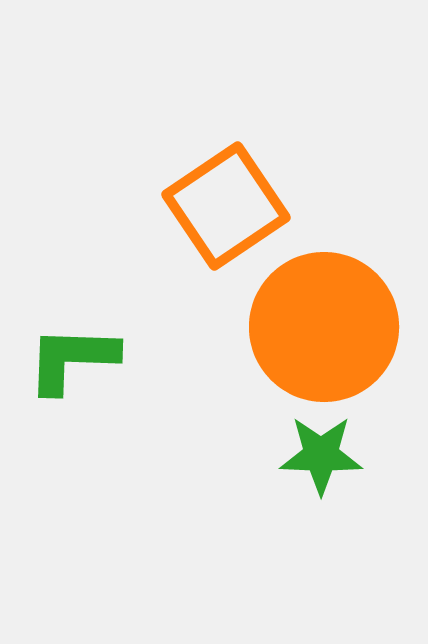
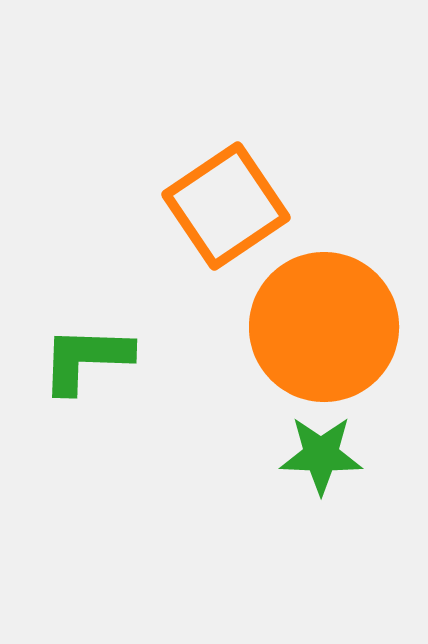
green L-shape: moved 14 px right
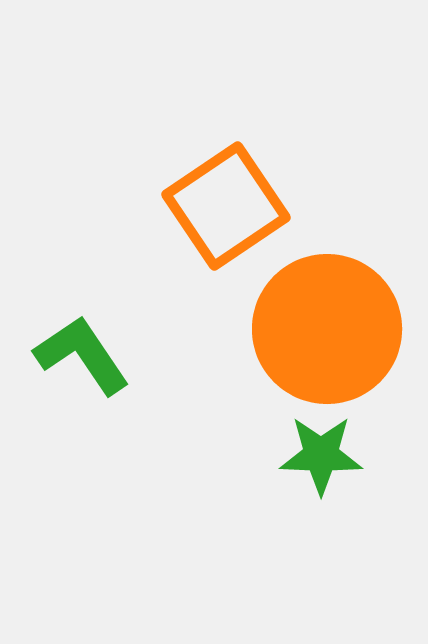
orange circle: moved 3 px right, 2 px down
green L-shape: moved 4 px left, 4 px up; rotated 54 degrees clockwise
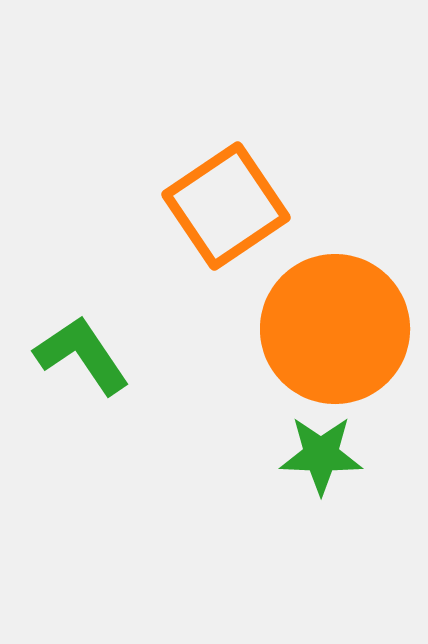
orange circle: moved 8 px right
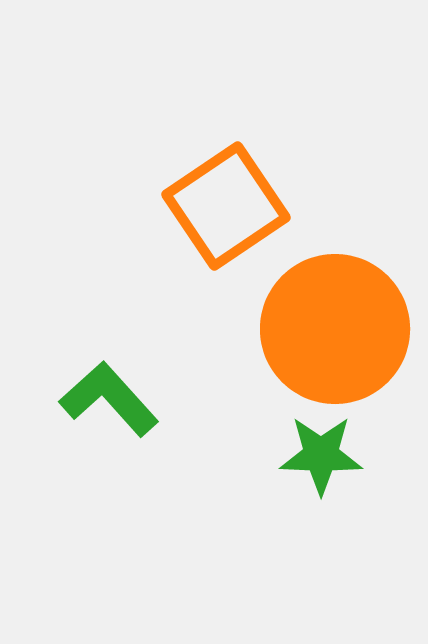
green L-shape: moved 27 px right, 44 px down; rotated 8 degrees counterclockwise
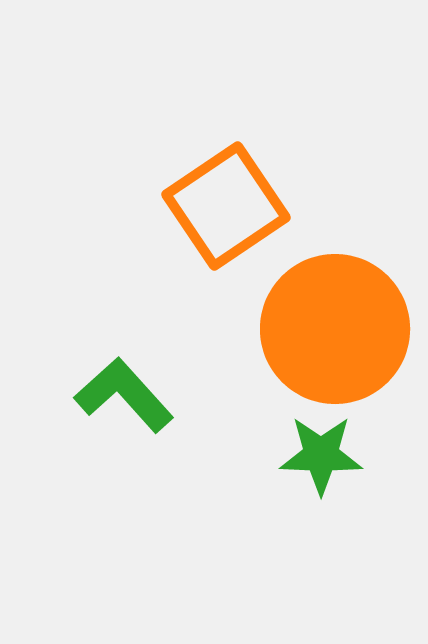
green L-shape: moved 15 px right, 4 px up
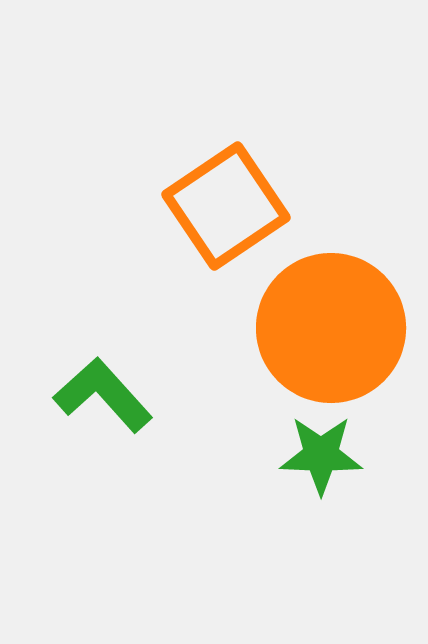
orange circle: moved 4 px left, 1 px up
green L-shape: moved 21 px left
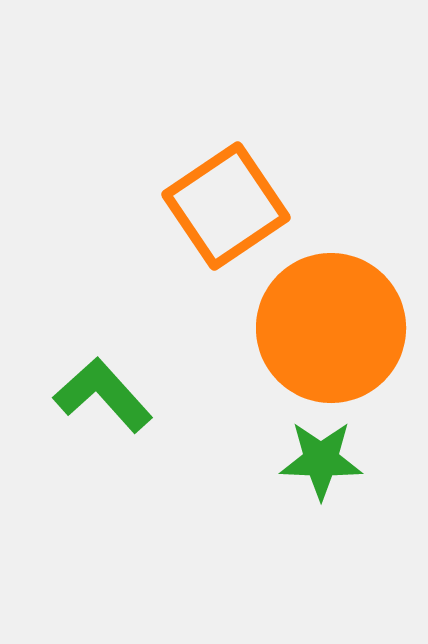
green star: moved 5 px down
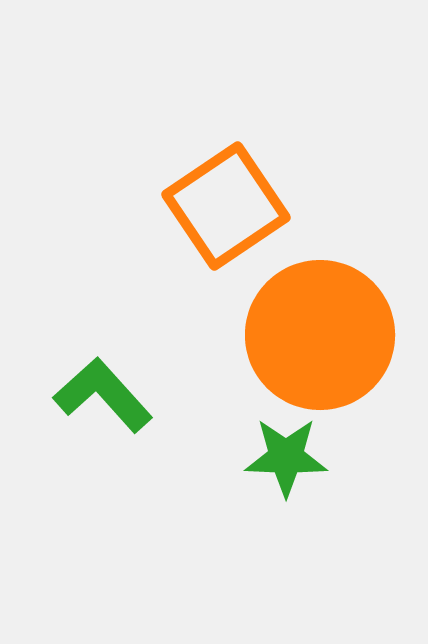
orange circle: moved 11 px left, 7 px down
green star: moved 35 px left, 3 px up
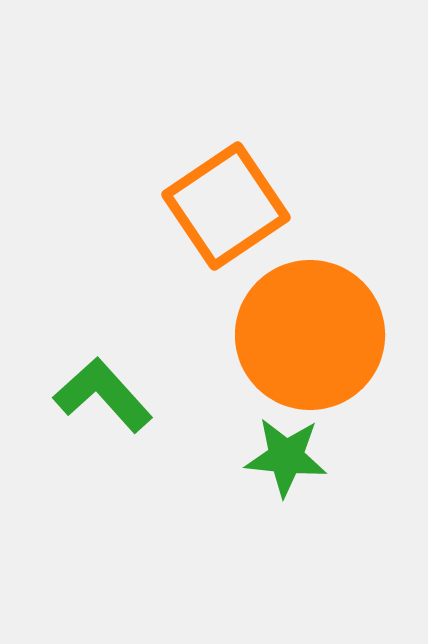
orange circle: moved 10 px left
green star: rotated 4 degrees clockwise
